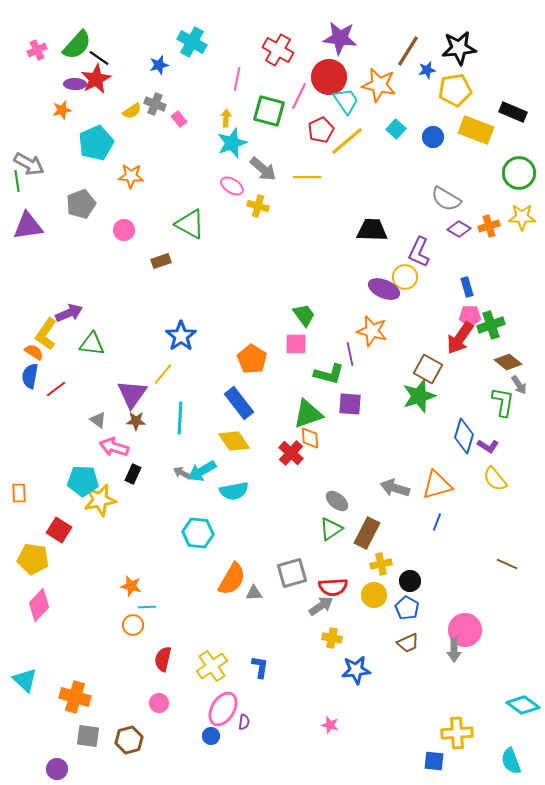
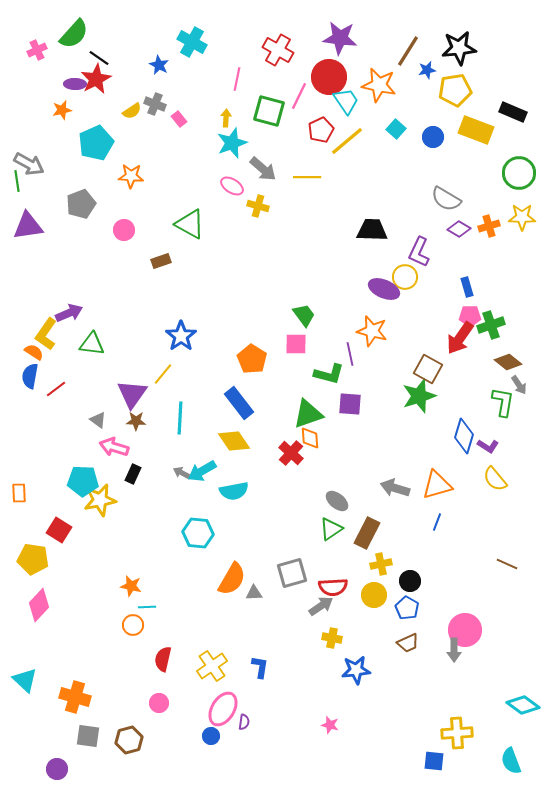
green semicircle at (77, 45): moved 3 px left, 11 px up
blue star at (159, 65): rotated 30 degrees counterclockwise
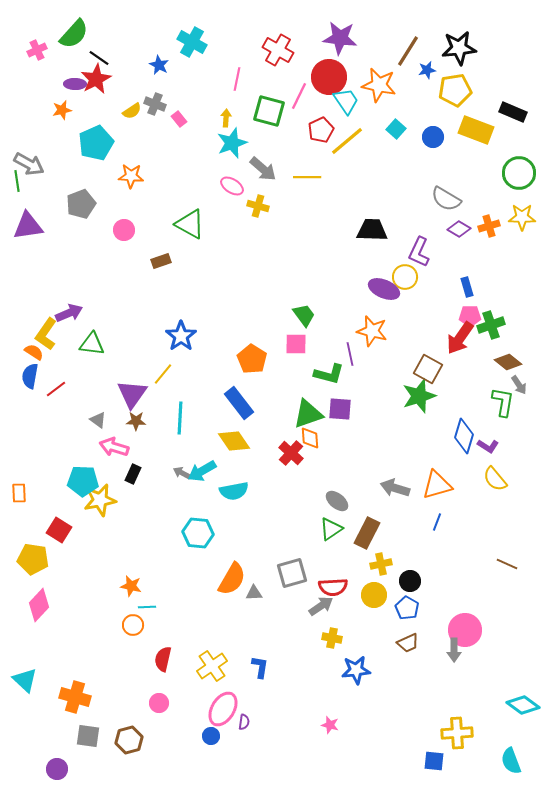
purple square at (350, 404): moved 10 px left, 5 px down
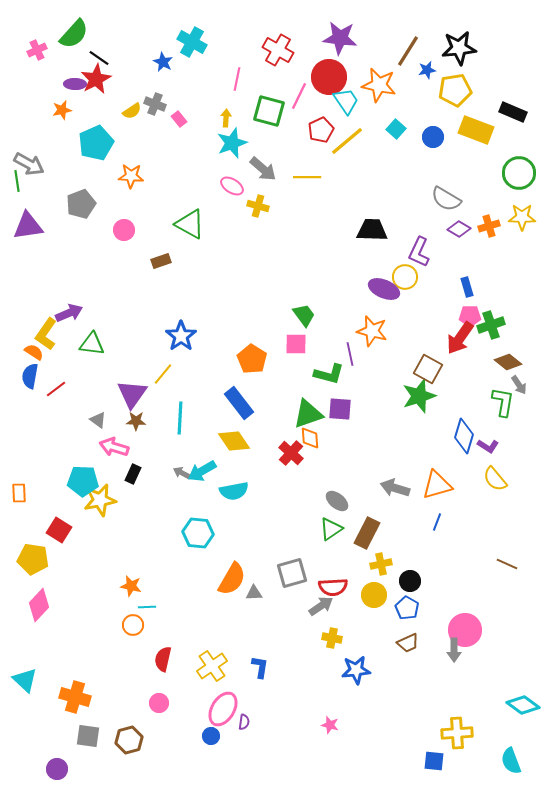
blue star at (159, 65): moved 4 px right, 3 px up
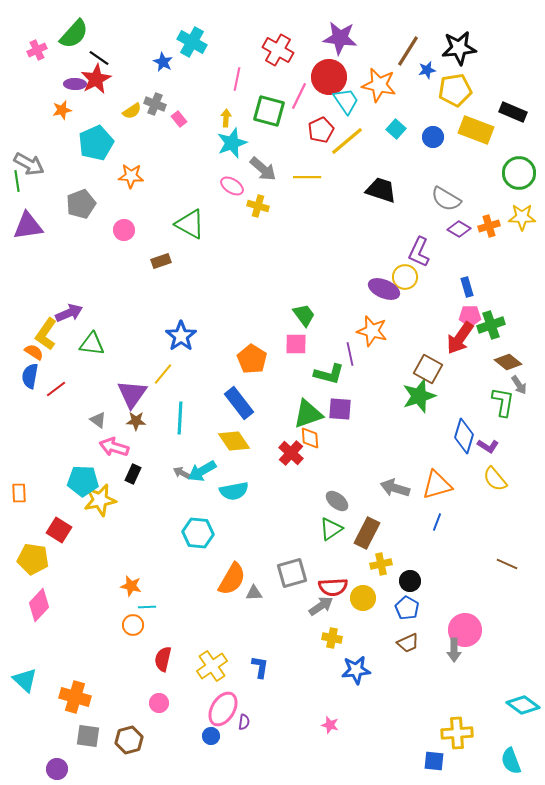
black trapezoid at (372, 230): moved 9 px right, 40 px up; rotated 16 degrees clockwise
yellow circle at (374, 595): moved 11 px left, 3 px down
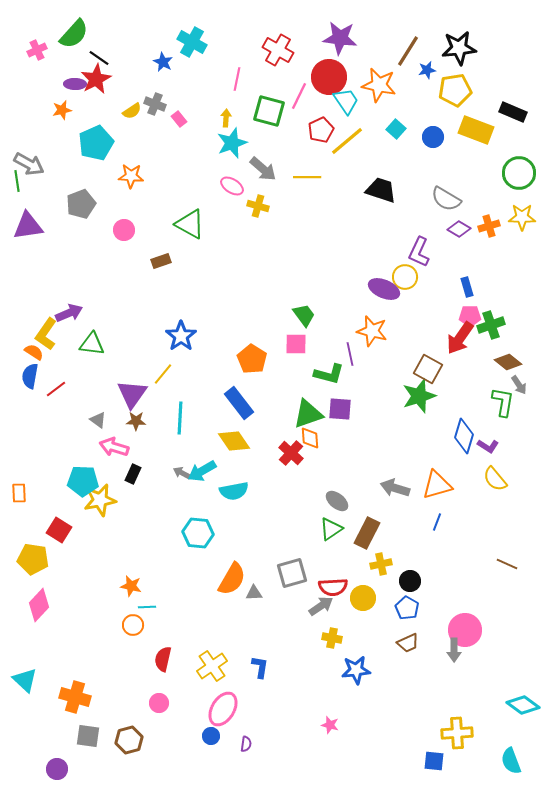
purple semicircle at (244, 722): moved 2 px right, 22 px down
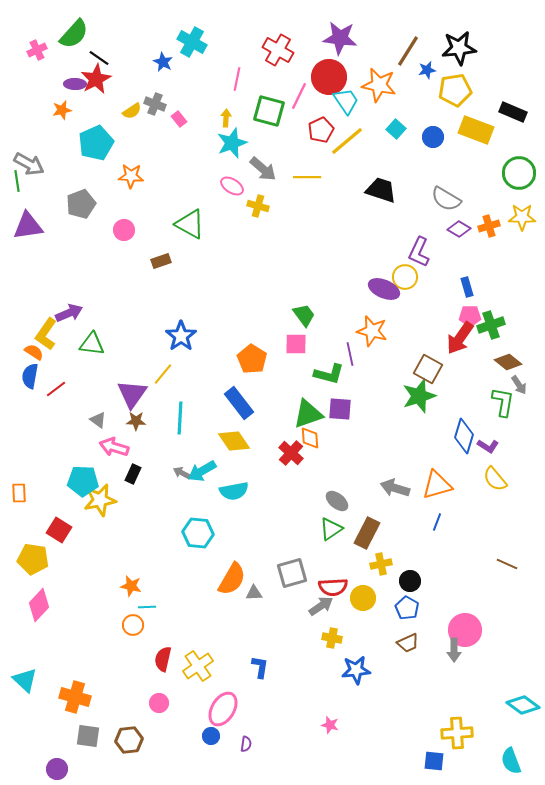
yellow cross at (212, 666): moved 14 px left
brown hexagon at (129, 740): rotated 8 degrees clockwise
